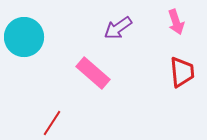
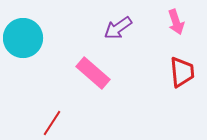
cyan circle: moved 1 px left, 1 px down
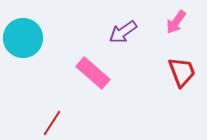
pink arrow: rotated 55 degrees clockwise
purple arrow: moved 5 px right, 4 px down
red trapezoid: rotated 16 degrees counterclockwise
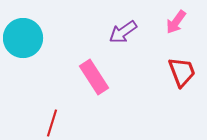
pink rectangle: moved 1 px right, 4 px down; rotated 16 degrees clockwise
red line: rotated 16 degrees counterclockwise
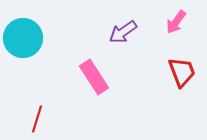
red line: moved 15 px left, 4 px up
